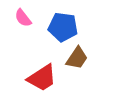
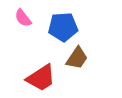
blue pentagon: rotated 12 degrees counterclockwise
red trapezoid: moved 1 px left
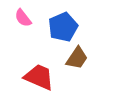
blue pentagon: rotated 20 degrees counterclockwise
red trapezoid: moved 2 px left, 1 px up; rotated 124 degrees counterclockwise
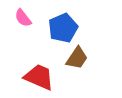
blue pentagon: moved 1 px down
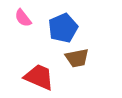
brown trapezoid: rotated 45 degrees clockwise
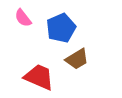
blue pentagon: moved 2 px left
brown trapezoid: moved 1 px down; rotated 20 degrees counterclockwise
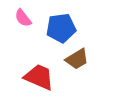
blue pentagon: rotated 16 degrees clockwise
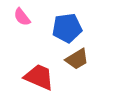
pink semicircle: moved 1 px left, 1 px up
blue pentagon: moved 6 px right
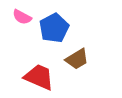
pink semicircle: rotated 24 degrees counterclockwise
blue pentagon: moved 13 px left; rotated 20 degrees counterclockwise
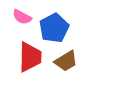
brown trapezoid: moved 11 px left, 2 px down
red trapezoid: moved 9 px left, 20 px up; rotated 68 degrees clockwise
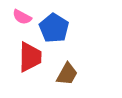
blue pentagon: rotated 12 degrees counterclockwise
brown trapezoid: moved 1 px right, 13 px down; rotated 30 degrees counterclockwise
